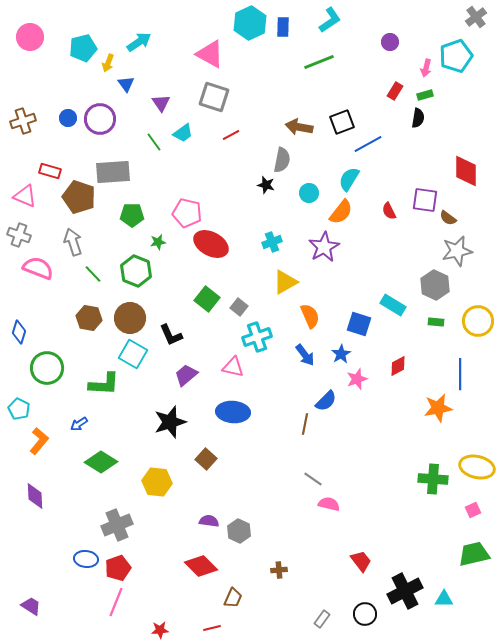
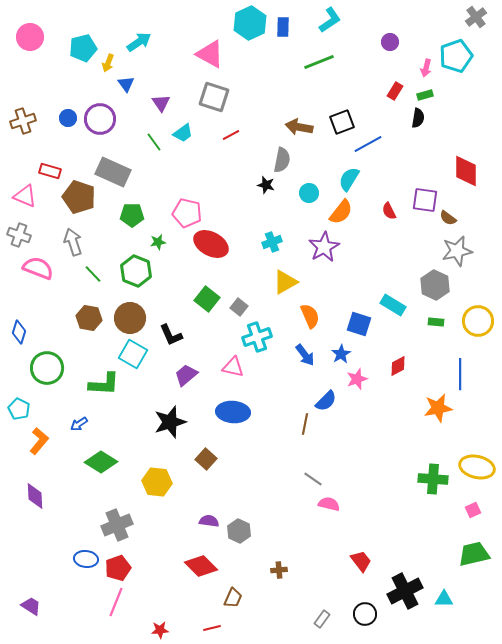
gray rectangle at (113, 172): rotated 28 degrees clockwise
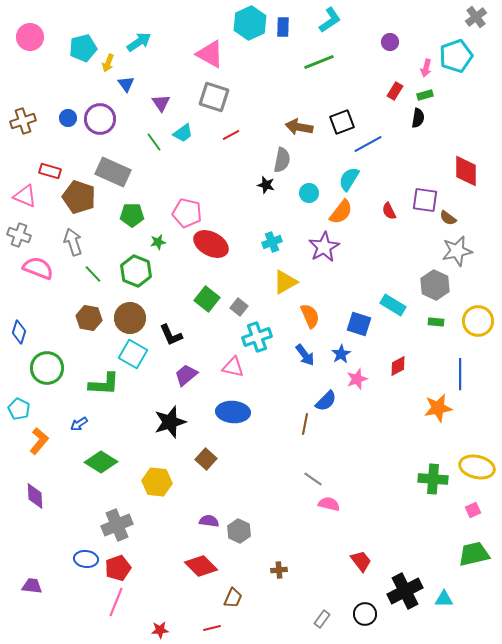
purple trapezoid at (31, 606): moved 1 px right, 20 px up; rotated 25 degrees counterclockwise
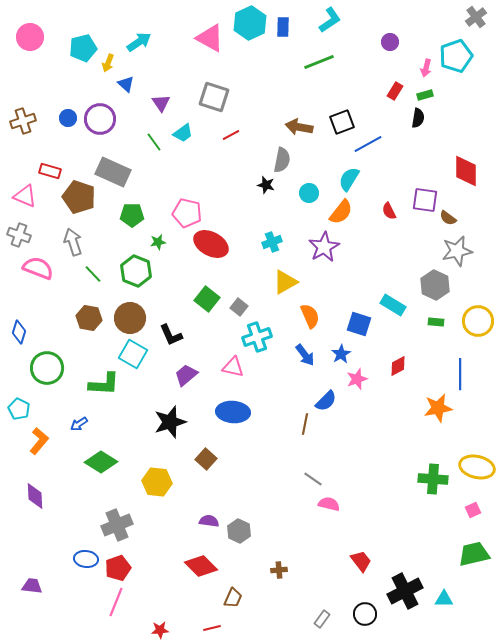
pink triangle at (210, 54): moved 16 px up
blue triangle at (126, 84): rotated 12 degrees counterclockwise
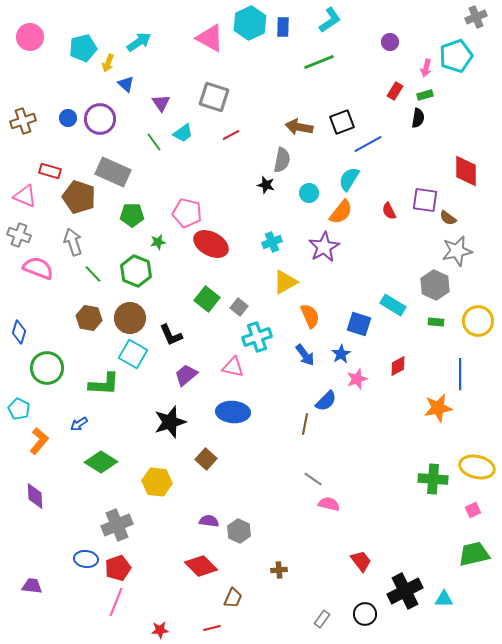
gray cross at (476, 17): rotated 15 degrees clockwise
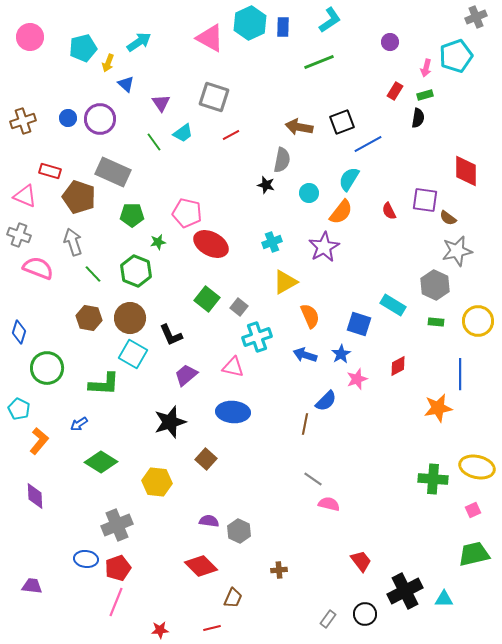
blue arrow at (305, 355): rotated 145 degrees clockwise
gray rectangle at (322, 619): moved 6 px right
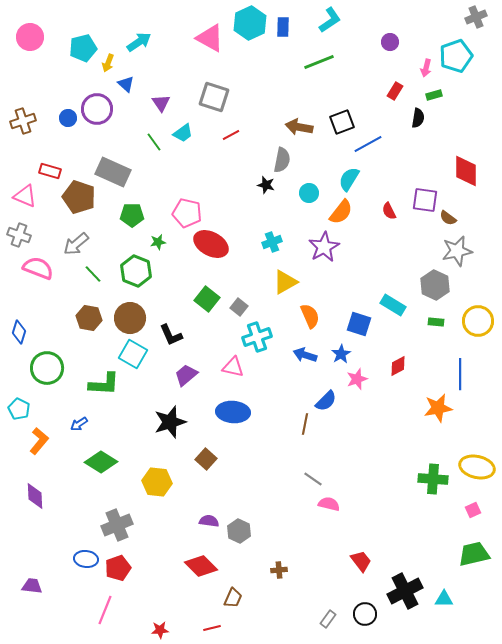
green rectangle at (425, 95): moved 9 px right
purple circle at (100, 119): moved 3 px left, 10 px up
gray arrow at (73, 242): moved 3 px right, 2 px down; rotated 112 degrees counterclockwise
pink line at (116, 602): moved 11 px left, 8 px down
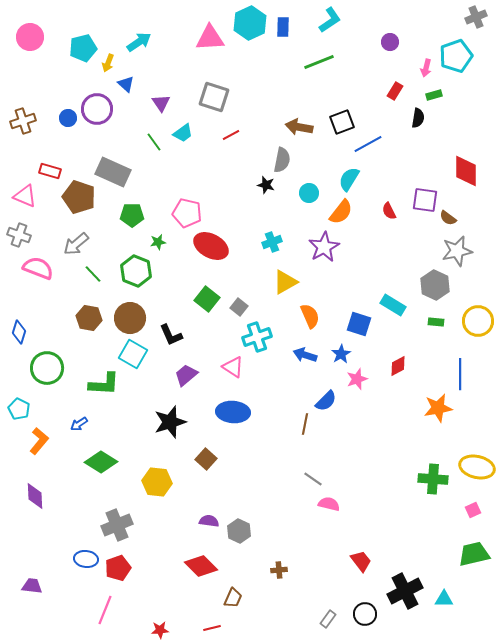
pink triangle at (210, 38): rotated 32 degrees counterclockwise
red ellipse at (211, 244): moved 2 px down
pink triangle at (233, 367): rotated 20 degrees clockwise
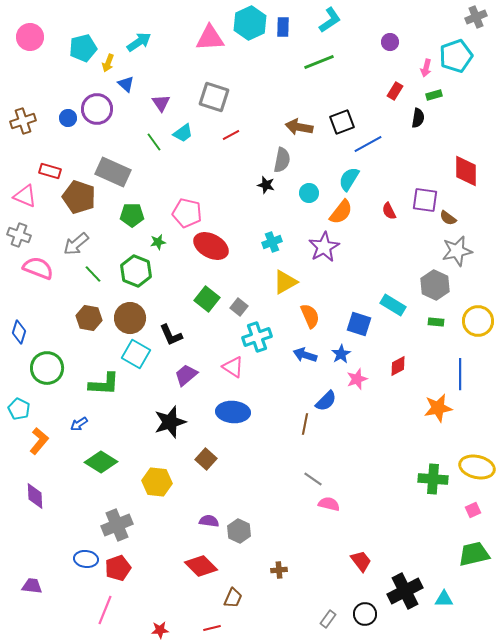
cyan square at (133, 354): moved 3 px right
